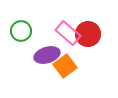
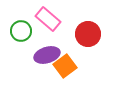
pink rectangle: moved 20 px left, 14 px up
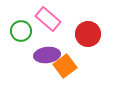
purple ellipse: rotated 10 degrees clockwise
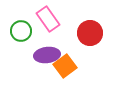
pink rectangle: rotated 15 degrees clockwise
red circle: moved 2 px right, 1 px up
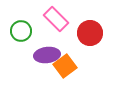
pink rectangle: moved 8 px right; rotated 10 degrees counterclockwise
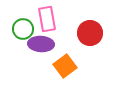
pink rectangle: moved 9 px left; rotated 35 degrees clockwise
green circle: moved 2 px right, 2 px up
purple ellipse: moved 6 px left, 11 px up; rotated 10 degrees clockwise
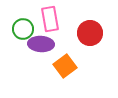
pink rectangle: moved 3 px right
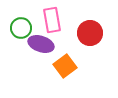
pink rectangle: moved 2 px right, 1 px down
green circle: moved 2 px left, 1 px up
purple ellipse: rotated 15 degrees clockwise
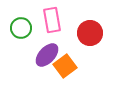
purple ellipse: moved 6 px right, 11 px down; rotated 65 degrees counterclockwise
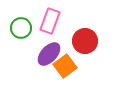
pink rectangle: moved 2 px left, 1 px down; rotated 30 degrees clockwise
red circle: moved 5 px left, 8 px down
purple ellipse: moved 2 px right, 1 px up
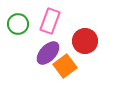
green circle: moved 3 px left, 4 px up
purple ellipse: moved 1 px left, 1 px up
